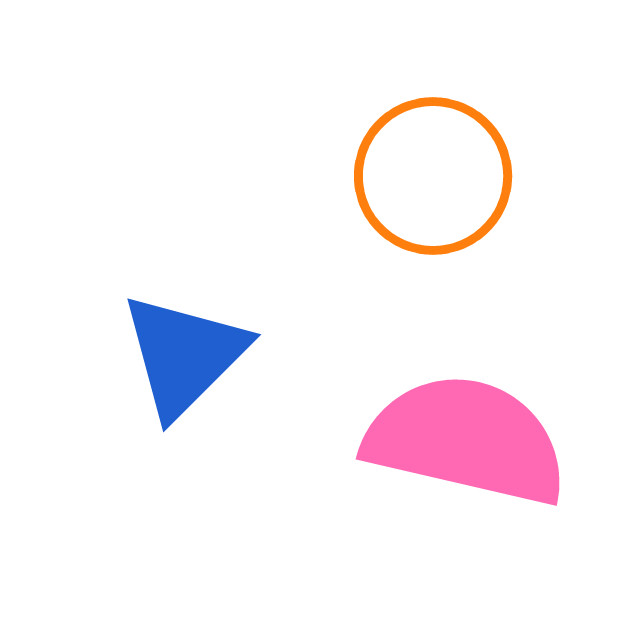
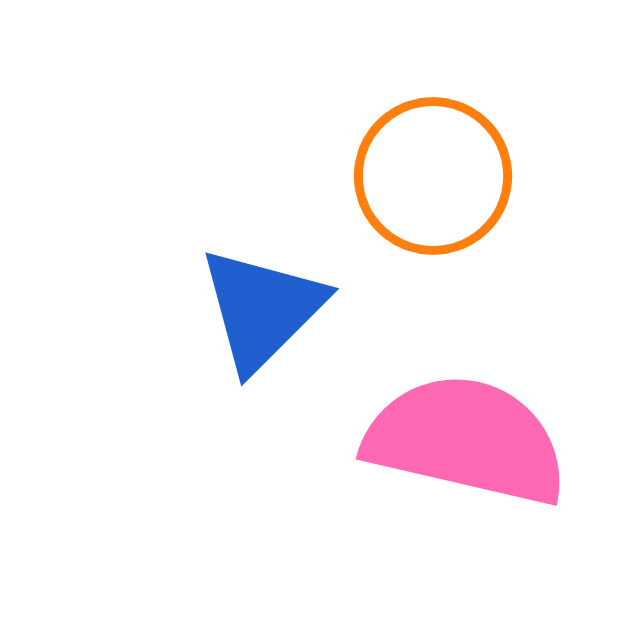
blue triangle: moved 78 px right, 46 px up
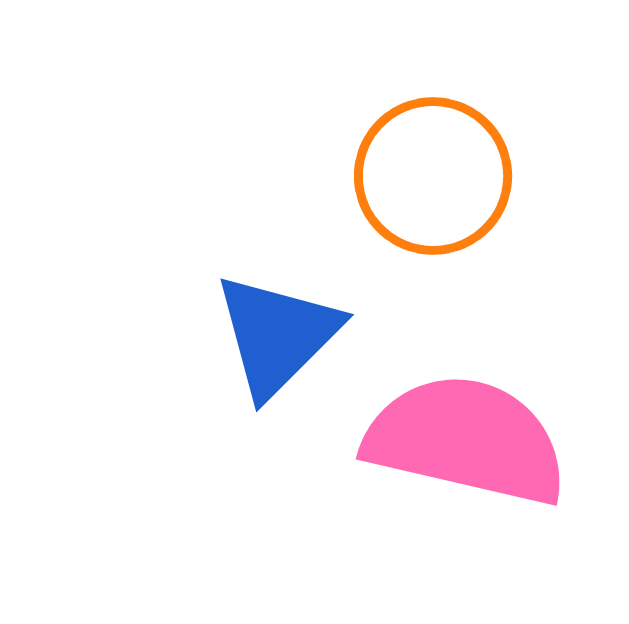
blue triangle: moved 15 px right, 26 px down
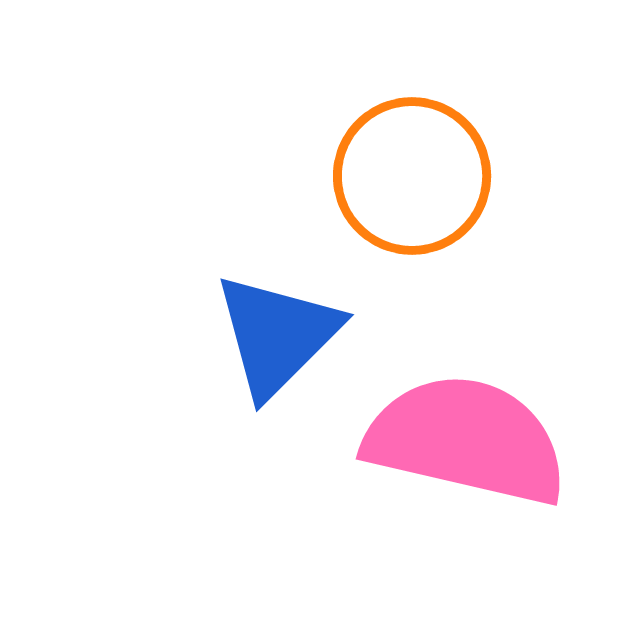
orange circle: moved 21 px left
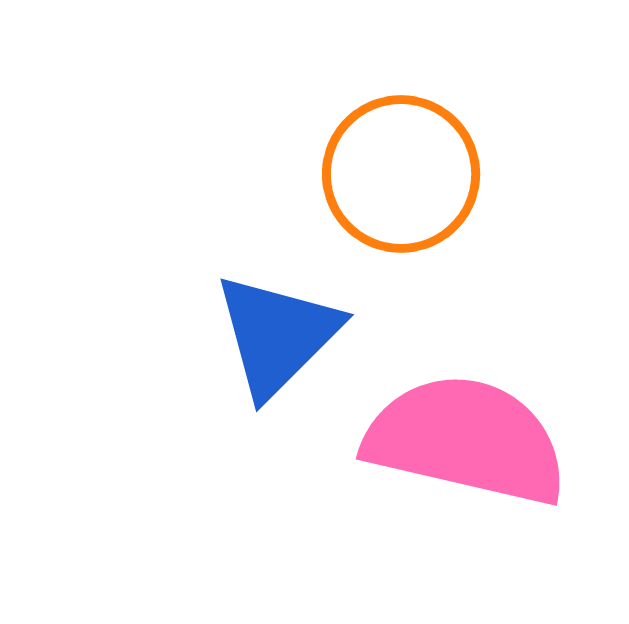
orange circle: moved 11 px left, 2 px up
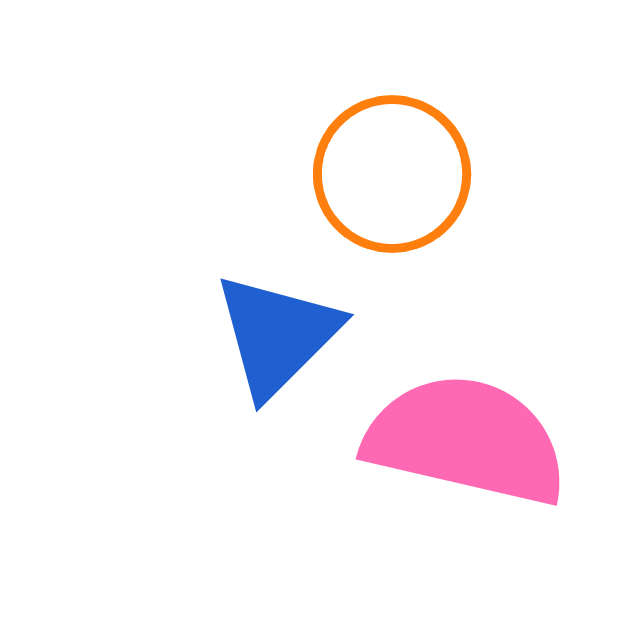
orange circle: moved 9 px left
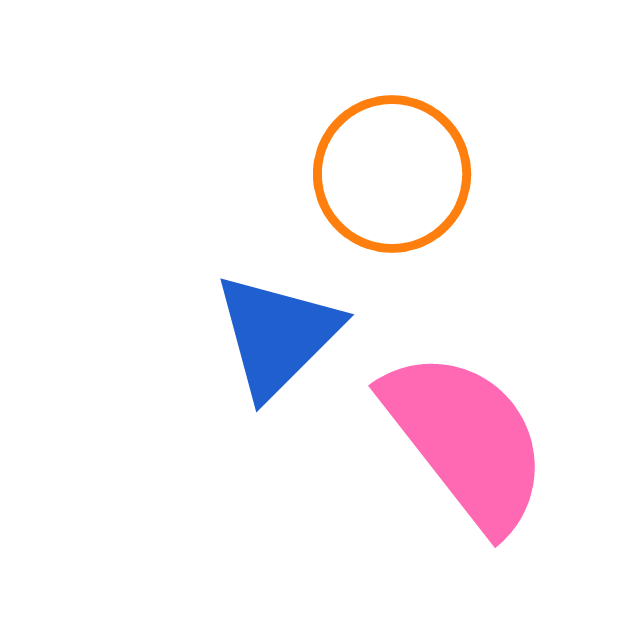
pink semicircle: rotated 39 degrees clockwise
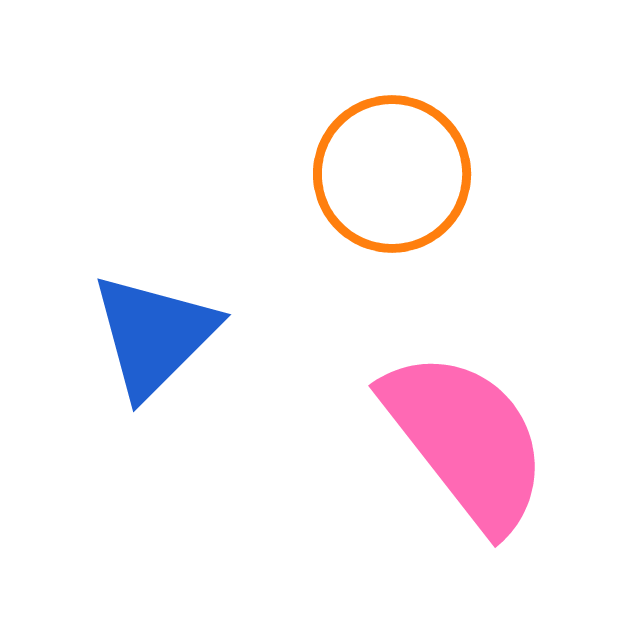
blue triangle: moved 123 px left
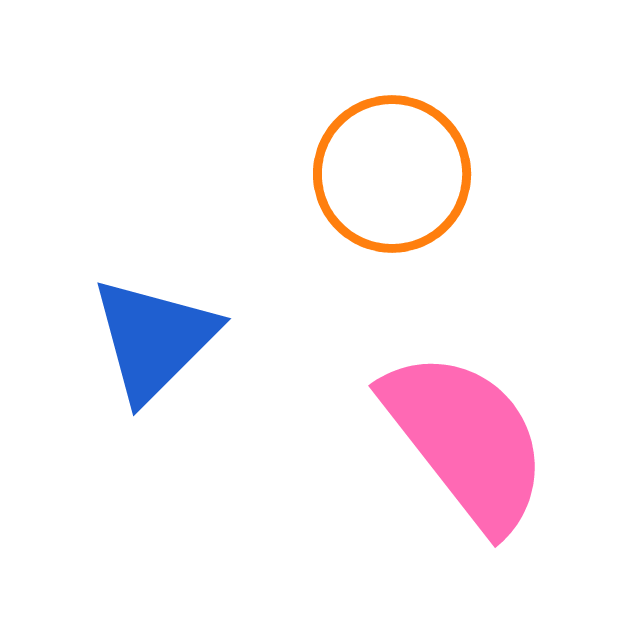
blue triangle: moved 4 px down
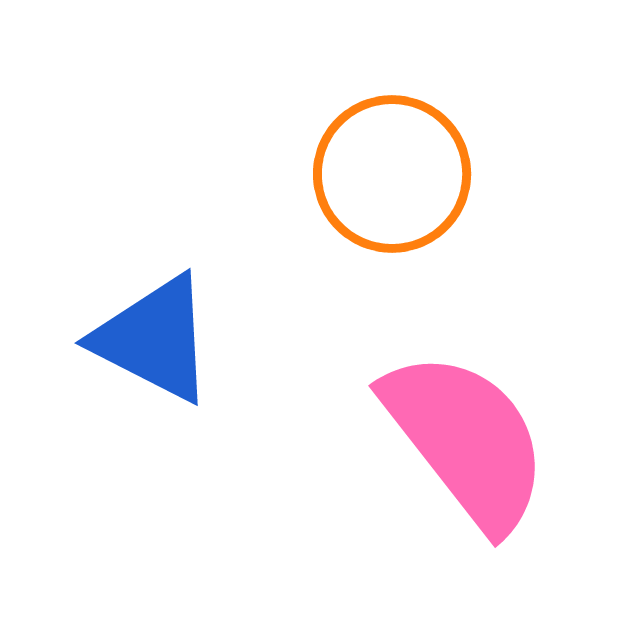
blue triangle: rotated 48 degrees counterclockwise
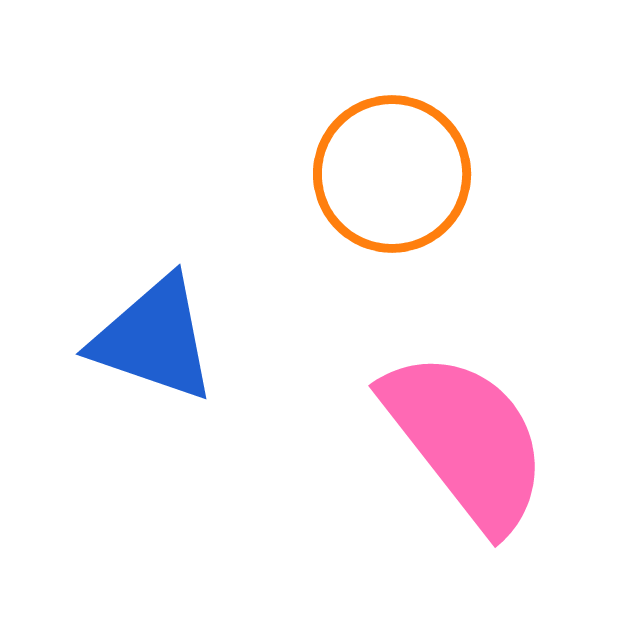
blue triangle: rotated 8 degrees counterclockwise
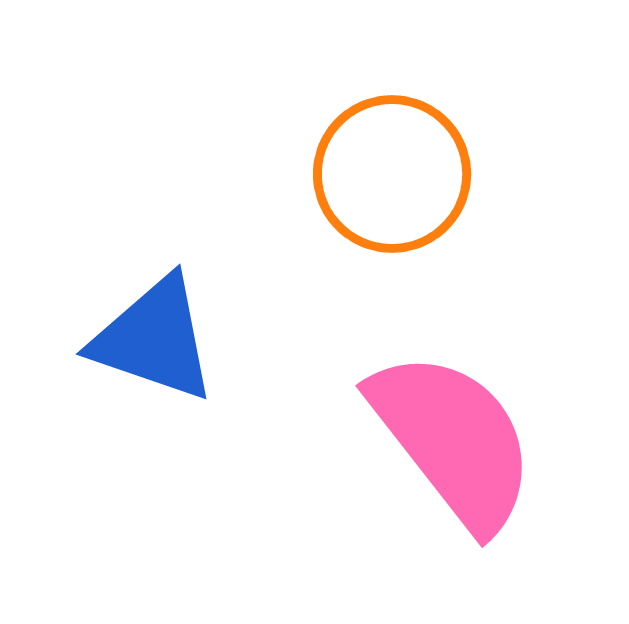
pink semicircle: moved 13 px left
